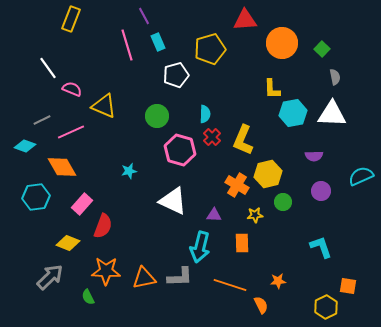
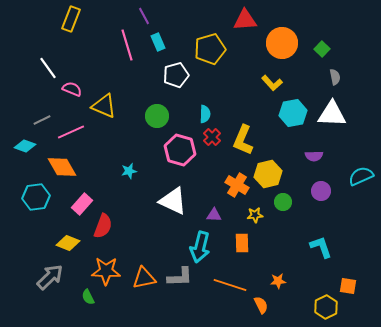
yellow L-shape at (272, 89): moved 6 px up; rotated 40 degrees counterclockwise
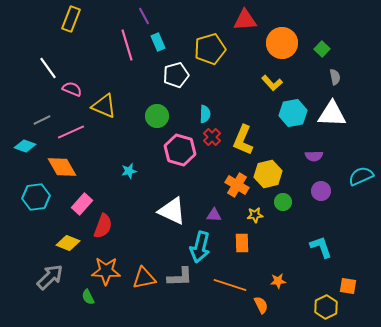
white triangle at (173, 201): moved 1 px left, 10 px down
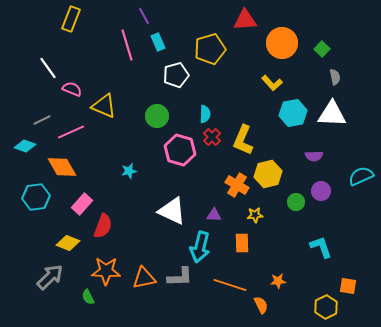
green circle at (283, 202): moved 13 px right
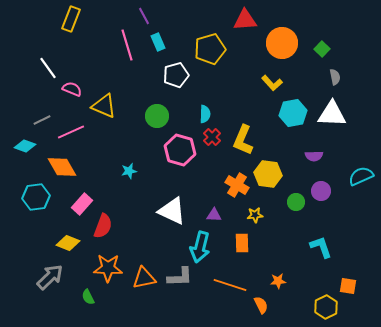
yellow hexagon at (268, 174): rotated 20 degrees clockwise
orange star at (106, 271): moved 2 px right, 3 px up
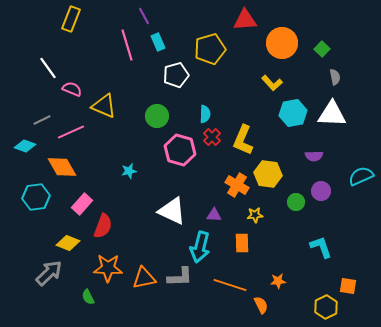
gray arrow at (50, 277): moved 1 px left, 4 px up
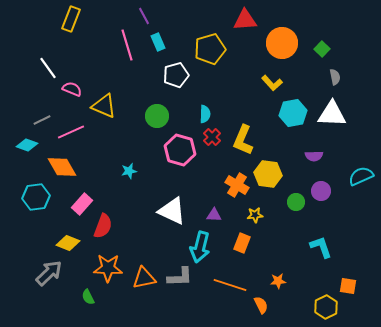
cyan diamond at (25, 146): moved 2 px right, 1 px up
orange rectangle at (242, 243): rotated 24 degrees clockwise
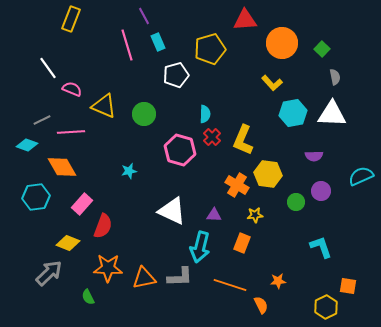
green circle at (157, 116): moved 13 px left, 2 px up
pink line at (71, 132): rotated 20 degrees clockwise
